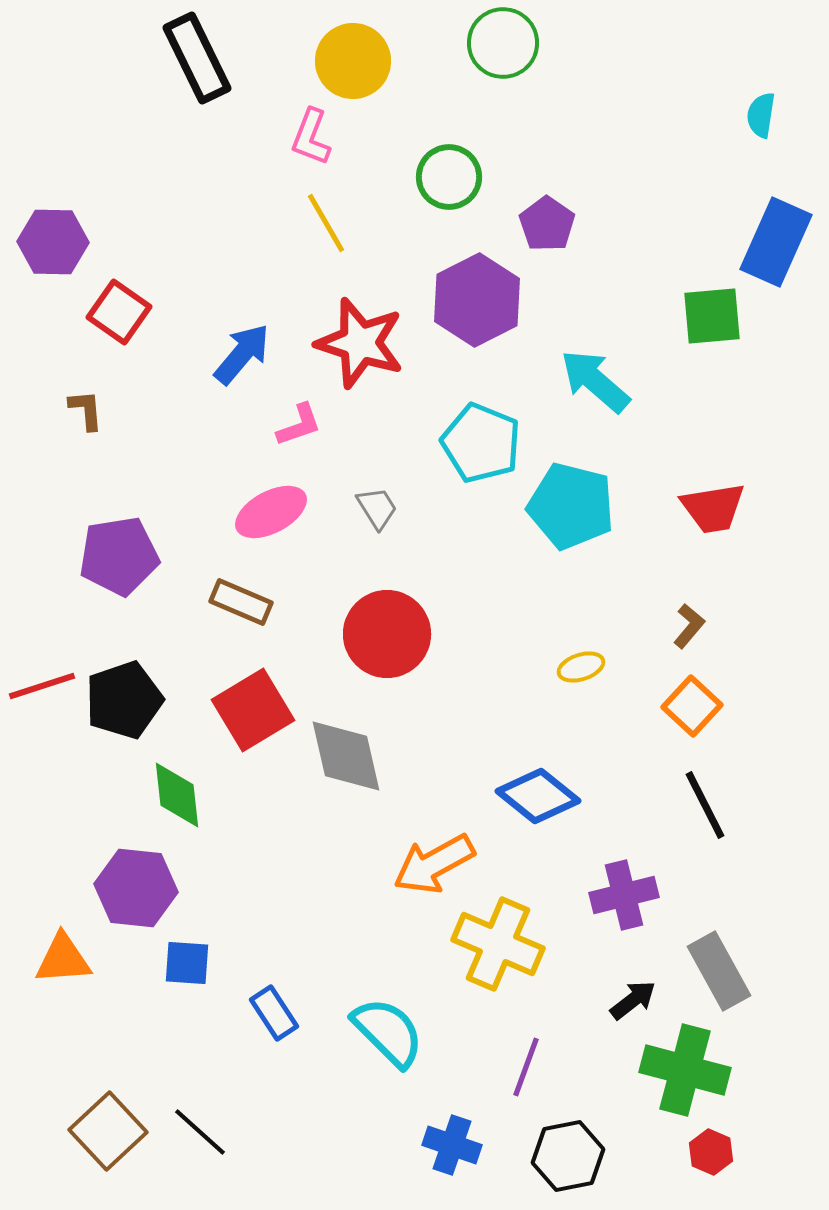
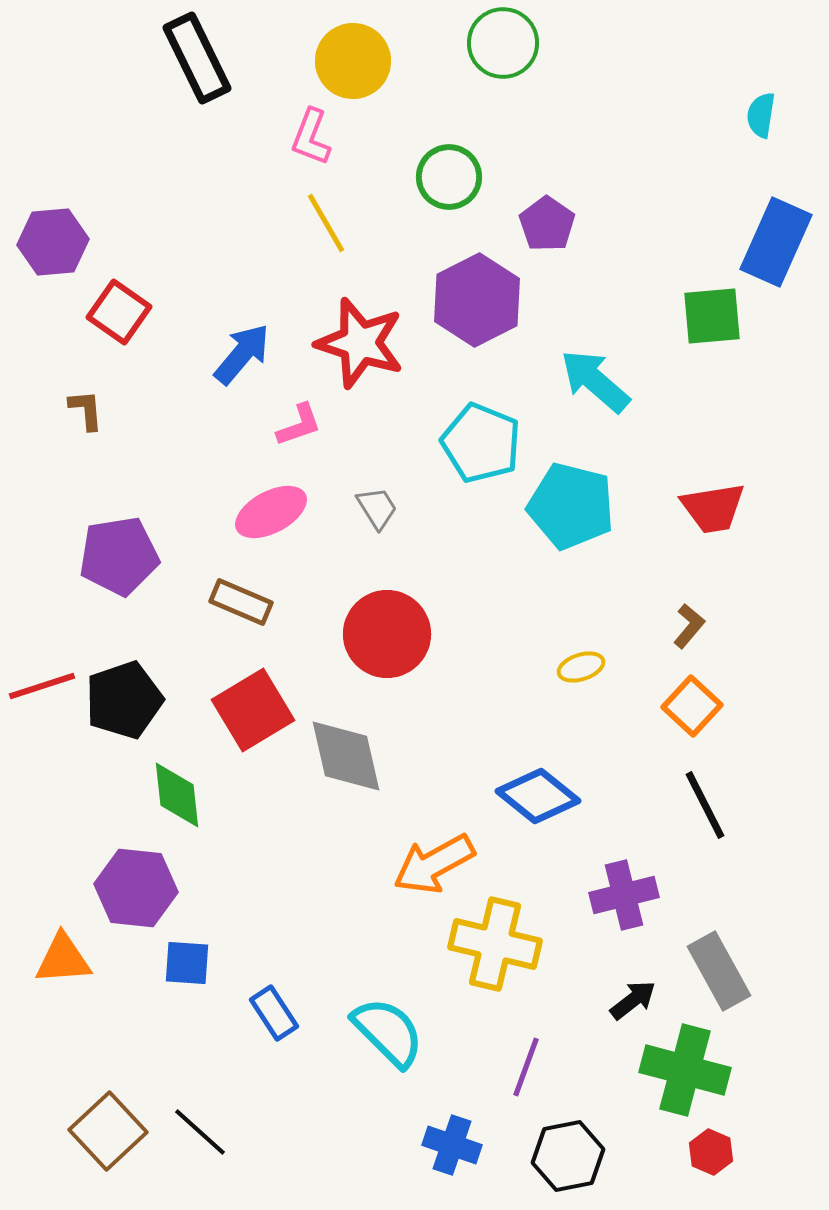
purple hexagon at (53, 242): rotated 6 degrees counterclockwise
yellow cross at (498, 944): moved 3 px left; rotated 10 degrees counterclockwise
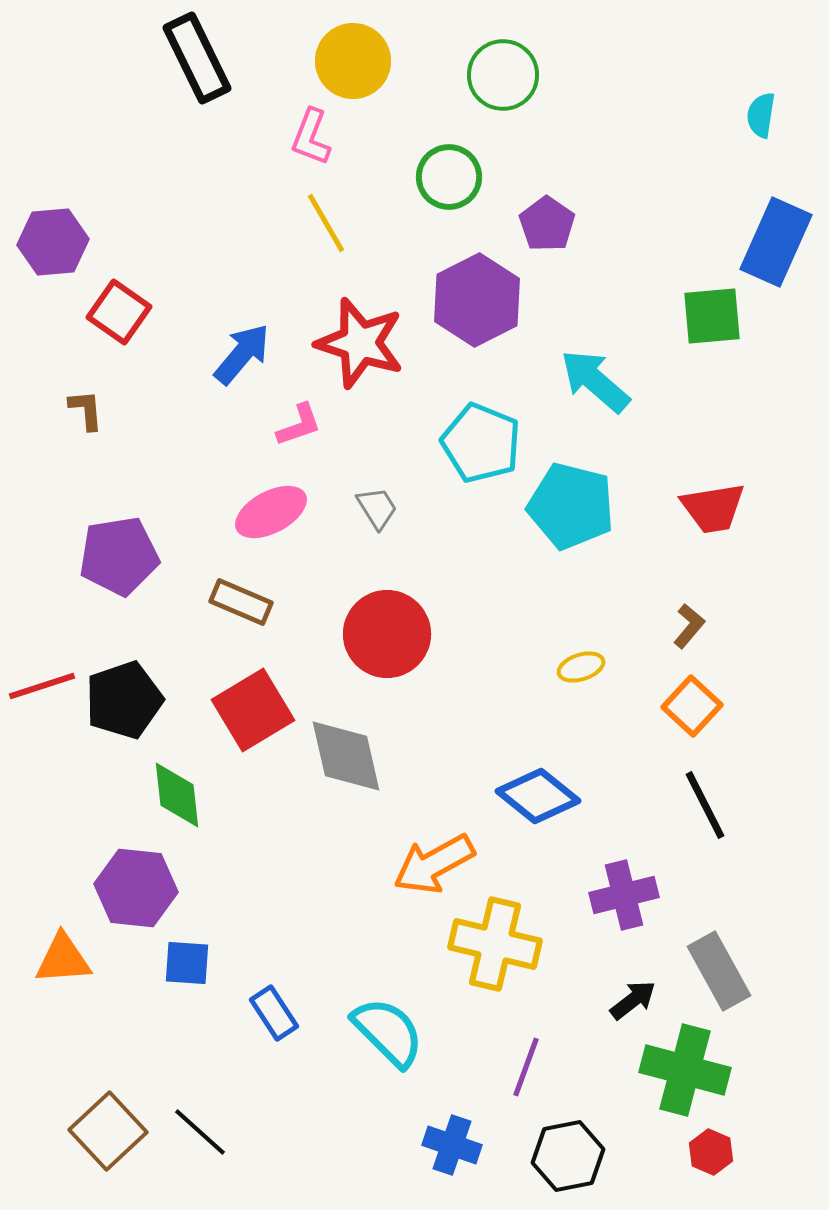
green circle at (503, 43): moved 32 px down
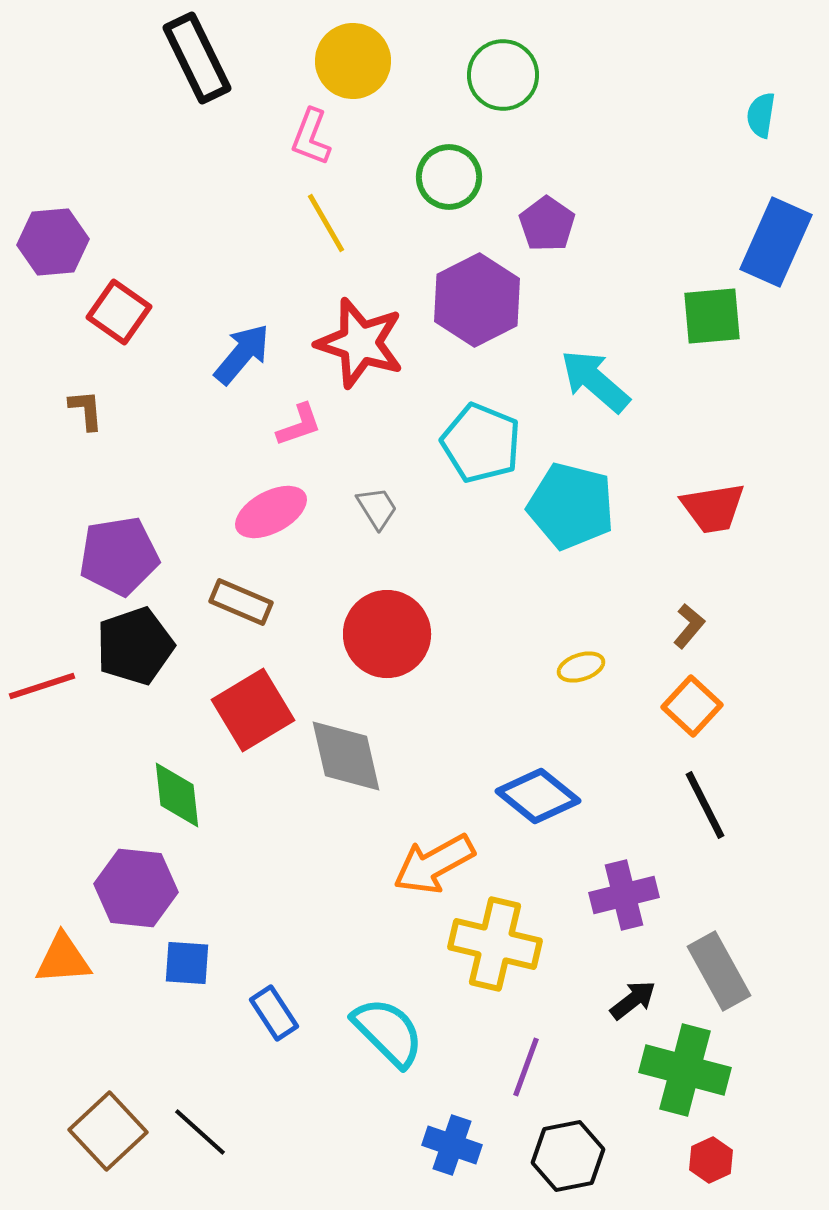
black pentagon at (124, 700): moved 11 px right, 54 px up
red hexagon at (711, 1152): moved 8 px down; rotated 12 degrees clockwise
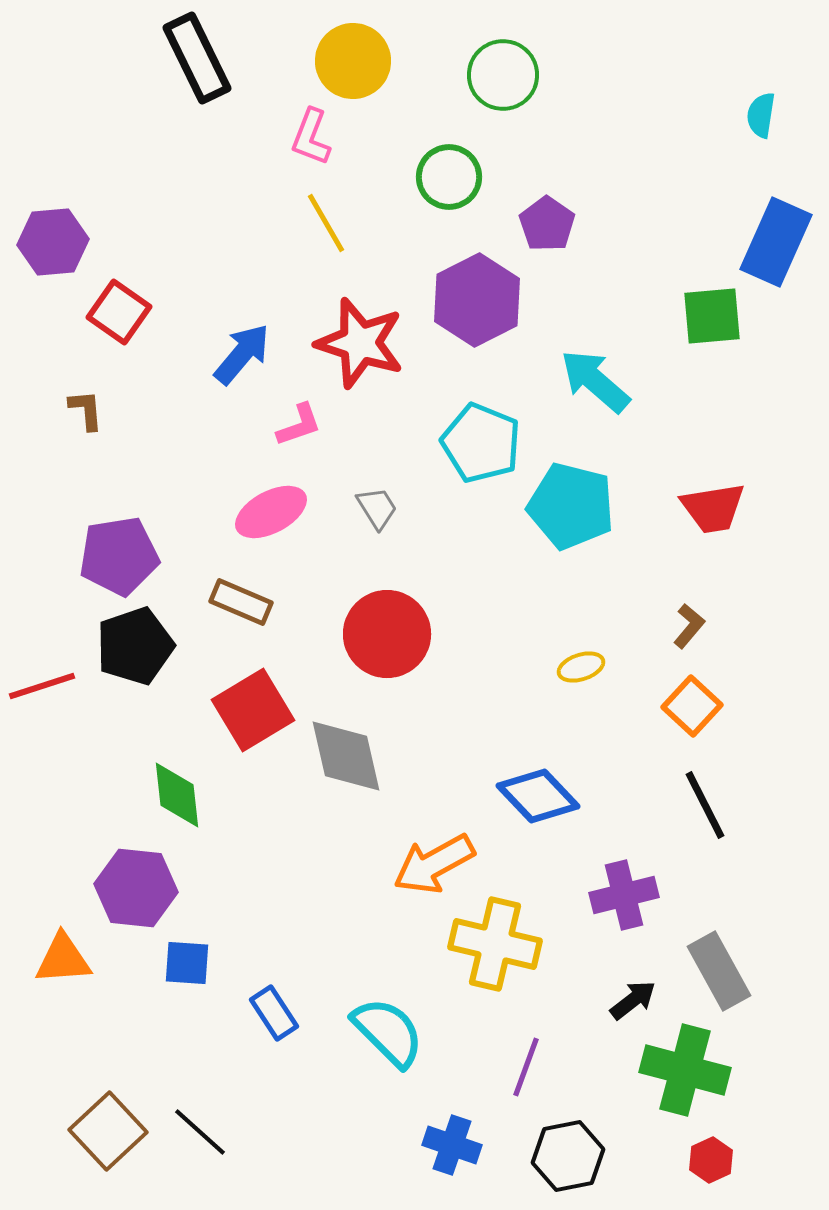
blue diamond at (538, 796): rotated 8 degrees clockwise
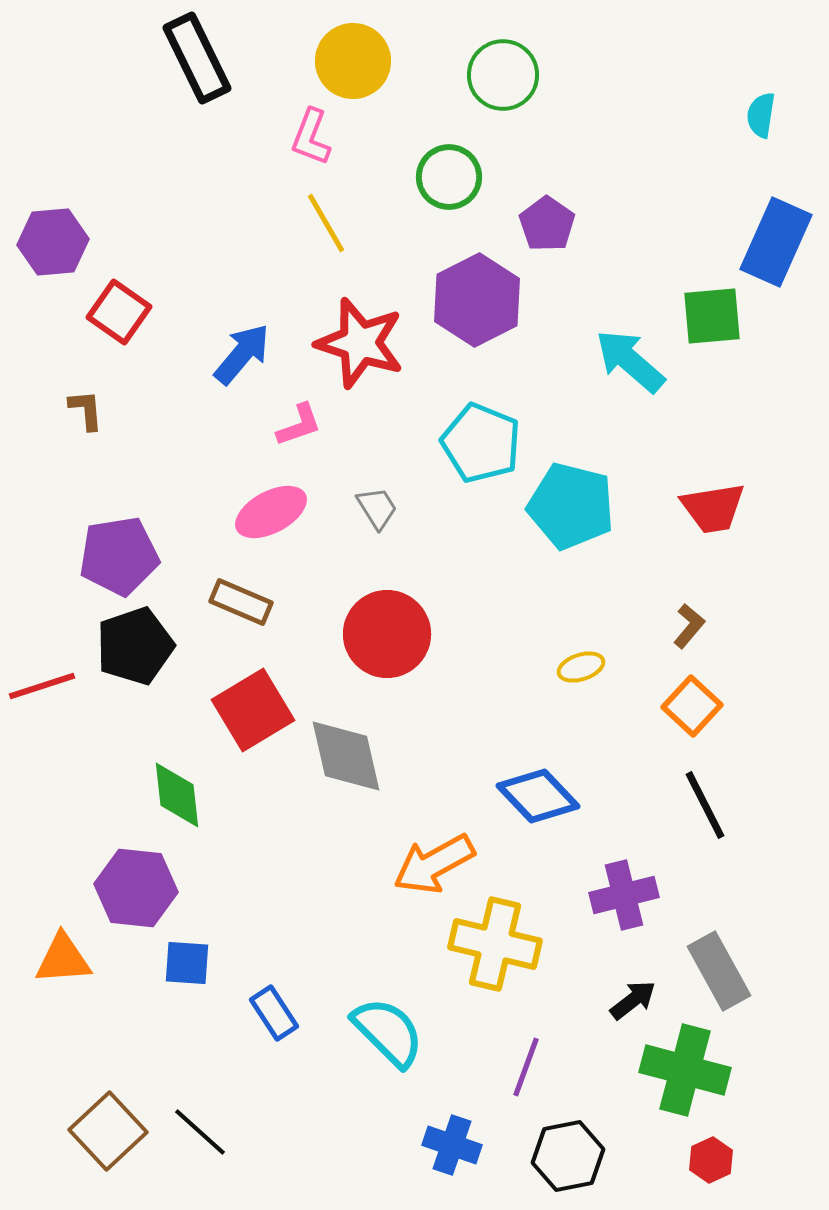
cyan arrow at (595, 381): moved 35 px right, 20 px up
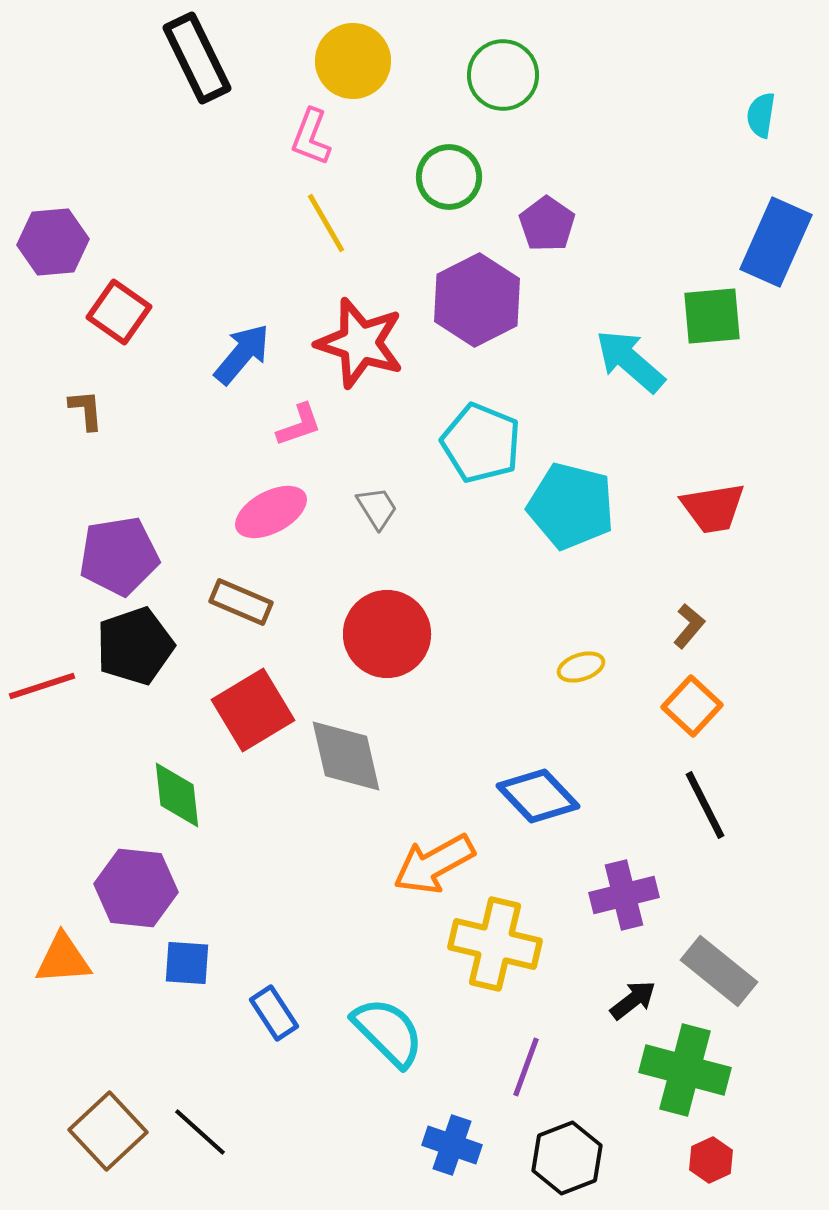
gray rectangle at (719, 971): rotated 22 degrees counterclockwise
black hexagon at (568, 1156): moved 1 px left, 2 px down; rotated 10 degrees counterclockwise
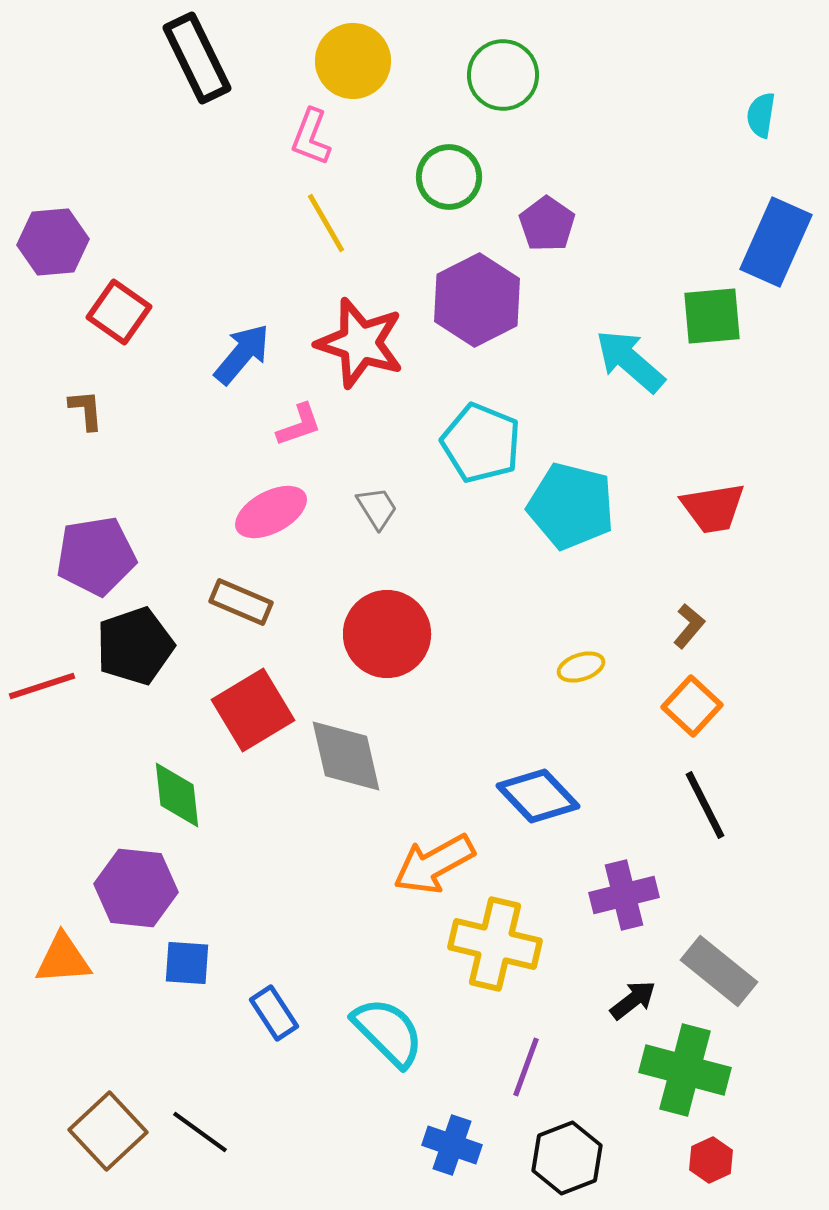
purple pentagon at (119, 556): moved 23 px left
black line at (200, 1132): rotated 6 degrees counterclockwise
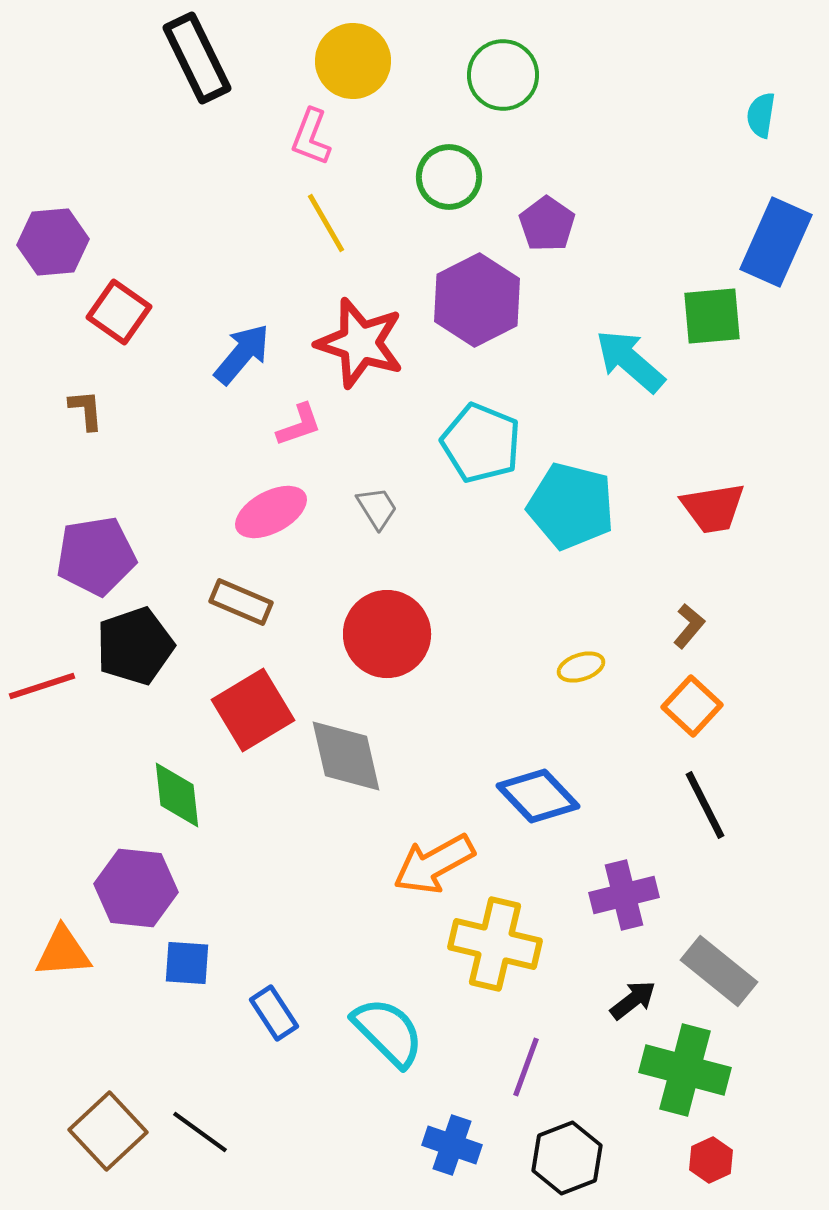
orange triangle at (63, 959): moved 7 px up
